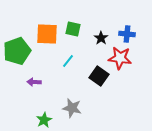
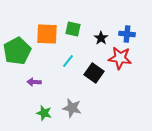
green pentagon: rotated 8 degrees counterclockwise
black square: moved 5 px left, 3 px up
green star: moved 7 px up; rotated 28 degrees counterclockwise
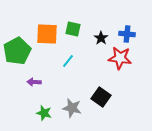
black square: moved 7 px right, 24 px down
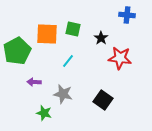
blue cross: moved 19 px up
black square: moved 2 px right, 3 px down
gray star: moved 9 px left, 14 px up
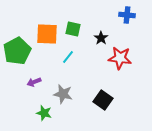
cyan line: moved 4 px up
purple arrow: rotated 24 degrees counterclockwise
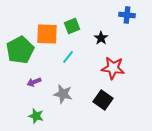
green square: moved 1 px left, 3 px up; rotated 35 degrees counterclockwise
green pentagon: moved 3 px right, 1 px up
red star: moved 7 px left, 10 px down
green star: moved 8 px left, 3 px down
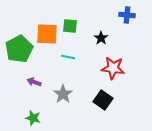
green square: moved 2 px left; rotated 28 degrees clockwise
green pentagon: moved 1 px left, 1 px up
cyan line: rotated 64 degrees clockwise
purple arrow: rotated 40 degrees clockwise
gray star: rotated 24 degrees clockwise
green star: moved 3 px left, 2 px down
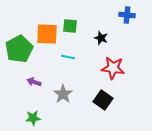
black star: rotated 16 degrees counterclockwise
green star: rotated 21 degrees counterclockwise
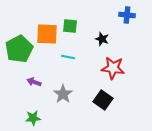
black star: moved 1 px right, 1 px down
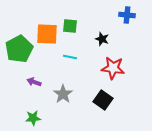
cyan line: moved 2 px right
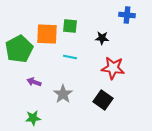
black star: moved 1 px up; rotated 16 degrees counterclockwise
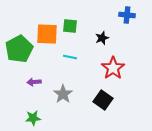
black star: rotated 24 degrees counterclockwise
red star: rotated 30 degrees clockwise
purple arrow: rotated 24 degrees counterclockwise
